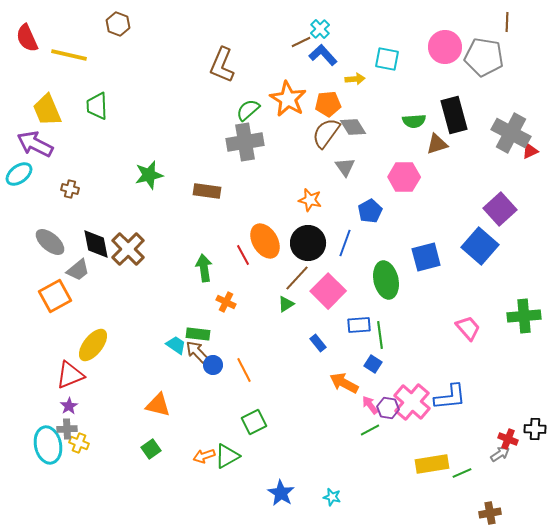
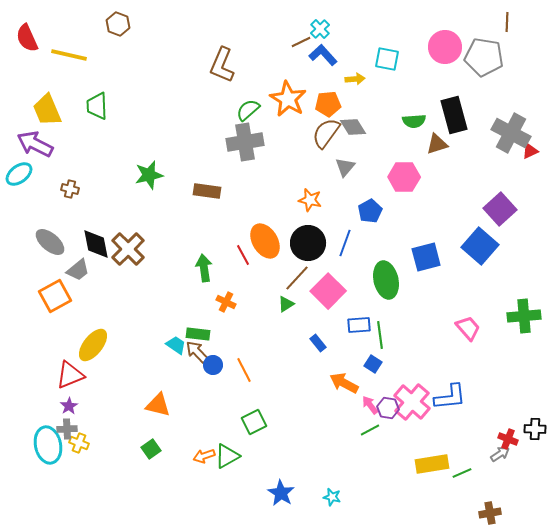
gray triangle at (345, 167): rotated 15 degrees clockwise
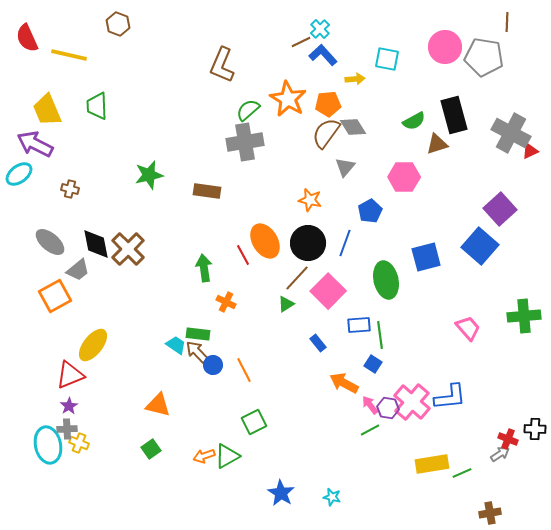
green semicircle at (414, 121): rotated 25 degrees counterclockwise
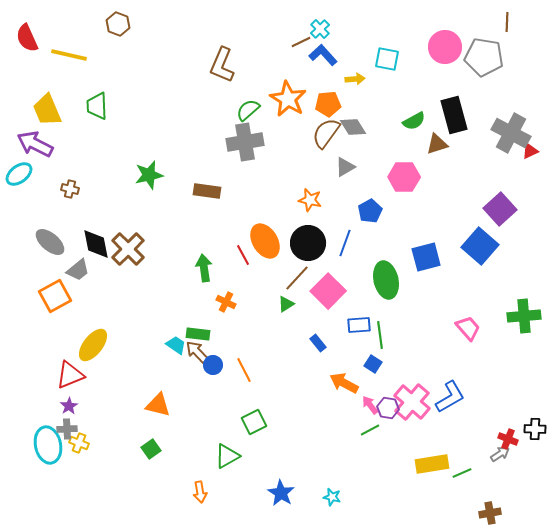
gray triangle at (345, 167): rotated 20 degrees clockwise
blue L-shape at (450, 397): rotated 24 degrees counterclockwise
orange arrow at (204, 456): moved 4 px left, 36 px down; rotated 80 degrees counterclockwise
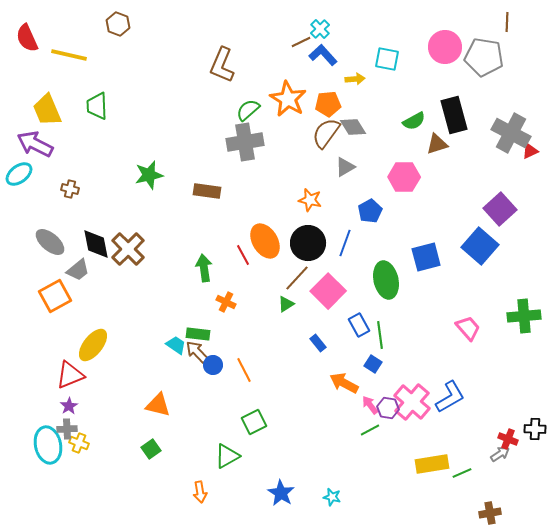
blue rectangle at (359, 325): rotated 65 degrees clockwise
